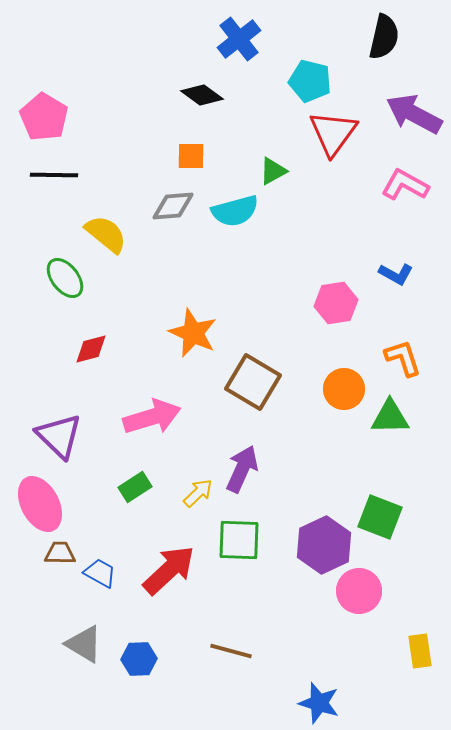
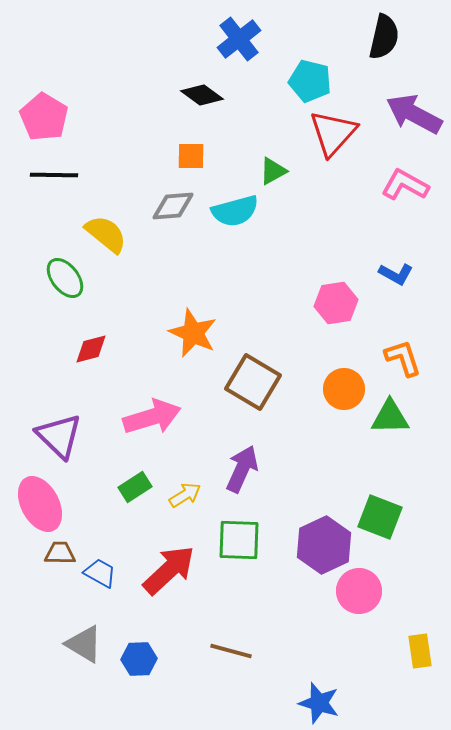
red triangle at (333, 133): rotated 6 degrees clockwise
yellow arrow at (198, 493): moved 13 px left, 2 px down; rotated 12 degrees clockwise
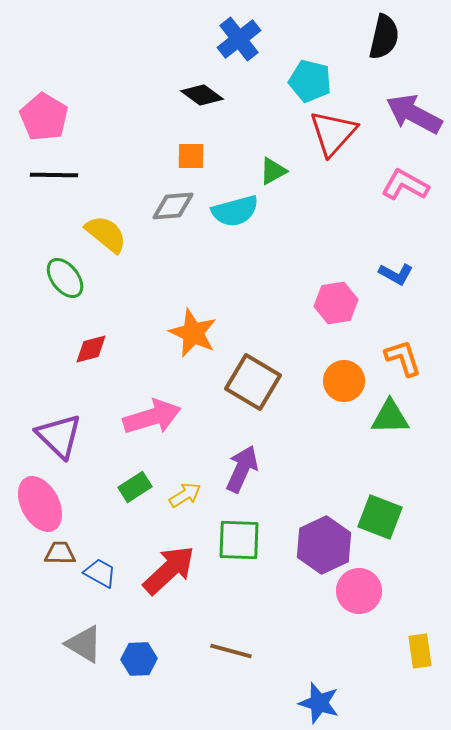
orange circle at (344, 389): moved 8 px up
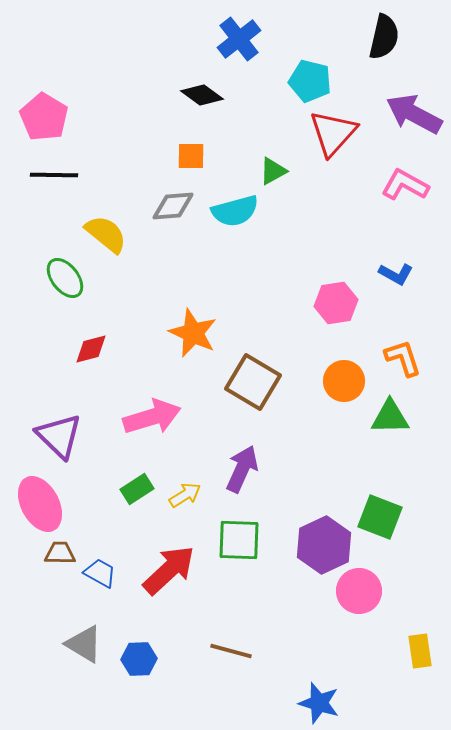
green rectangle at (135, 487): moved 2 px right, 2 px down
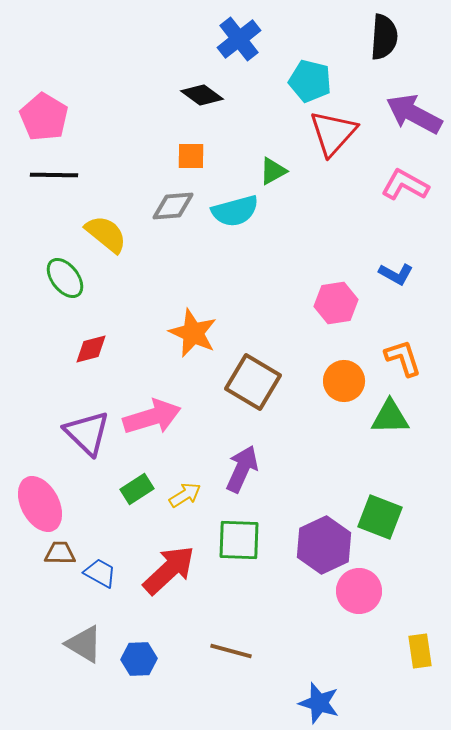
black semicircle at (384, 37): rotated 9 degrees counterclockwise
purple triangle at (59, 436): moved 28 px right, 3 px up
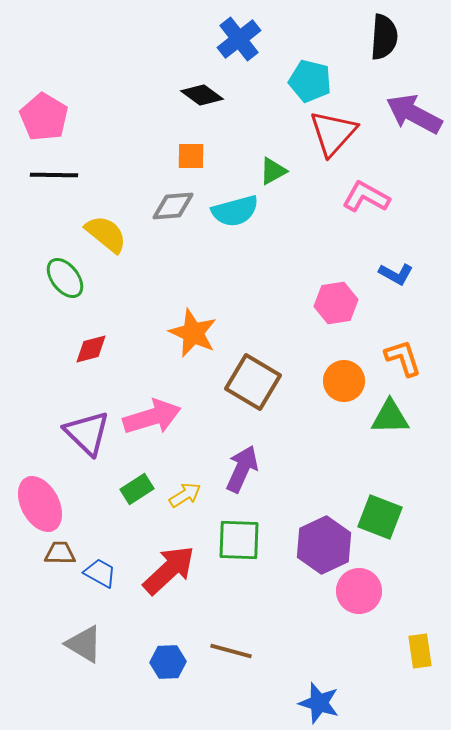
pink L-shape at (405, 185): moved 39 px left, 12 px down
blue hexagon at (139, 659): moved 29 px right, 3 px down
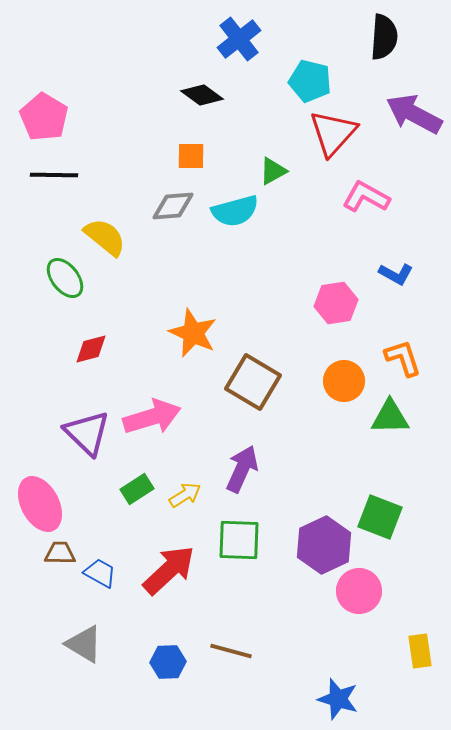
yellow semicircle at (106, 234): moved 1 px left, 3 px down
blue star at (319, 703): moved 19 px right, 4 px up
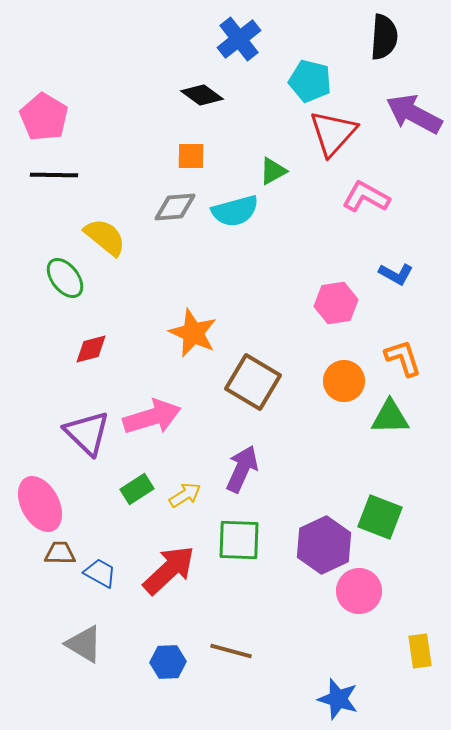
gray diamond at (173, 206): moved 2 px right, 1 px down
